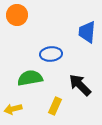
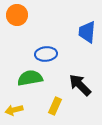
blue ellipse: moved 5 px left
yellow arrow: moved 1 px right, 1 px down
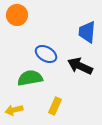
blue ellipse: rotated 35 degrees clockwise
black arrow: moved 19 px up; rotated 20 degrees counterclockwise
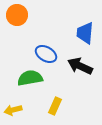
blue trapezoid: moved 2 px left, 1 px down
yellow arrow: moved 1 px left
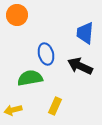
blue ellipse: rotated 45 degrees clockwise
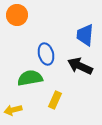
blue trapezoid: moved 2 px down
yellow rectangle: moved 6 px up
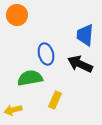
black arrow: moved 2 px up
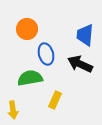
orange circle: moved 10 px right, 14 px down
yellow arrow: rotated 84 degrees counterclockwise
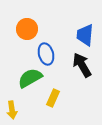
black arrow: moved 2 px right, 1 px down; rotated 35 degrees clockwise
green semicircle: rotated 20 degrees counterclockwise
yellow rectangle: moved 2 px left, 2 px up
yellow arrow: moved 1 px left
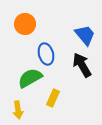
orange circle: moved 2 px left, 5 px up
blue trapezoid: rotated 135 degrees clockwise
yellow arrow: moved 6 px right
